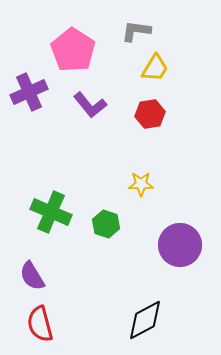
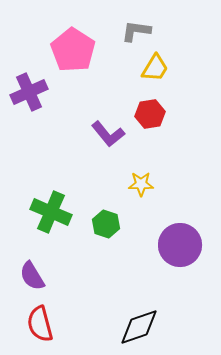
purple L-shape: moved 18 px right, 29 px down
black diamond: moved 6 px left, 7 px down; rotated 9 degrees clockwise
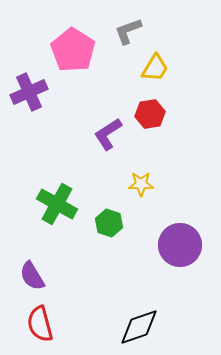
gray L-shape: moved 8 px left; rotated 28 degrees counterclockwise
purple L-shape: rotated 96 degrees clockwise
green cross: moved 6 px right, 8 px up; rotated 6 degrees clockwise
green hexagon: moved 3 px right, 1 px up
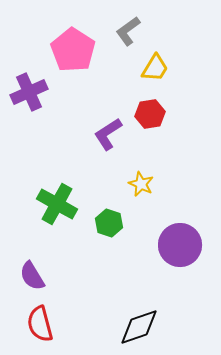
gray L-shape: rotated 16 degrees counterclockwise
yellow star: rotated 25 degrees clockwise
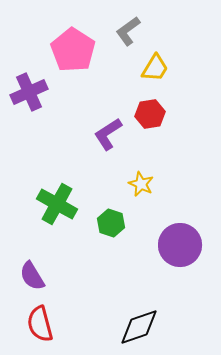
green hexagon: moved 2 px right
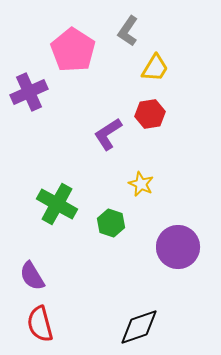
gray L-shape: rotated 20 degrees counterclockwise
purple circle: moved 2 px left, 2 px down
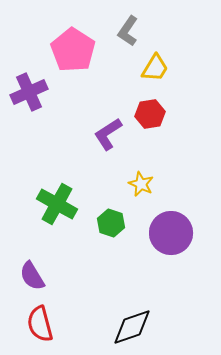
purple circle: moved 7 px left, 14 px up
black diamond: moved 7 px left
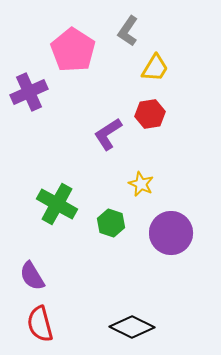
black diamond: rotated 45 degrees clockwise
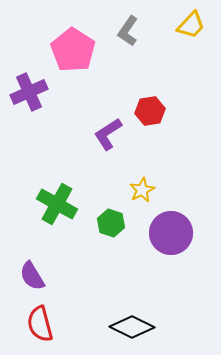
yellow trapezoid: moved 36 px right, 43 px up; rotated 12 degrees clockwise
red hexagon: moved 3 px up
yellow star: moved 1 px right, 6 px down; rotated 20 degrees clockwise
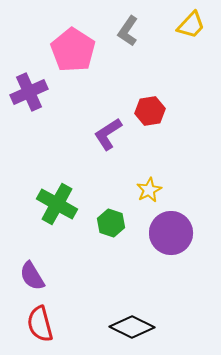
yellow star: moved 7 px right
